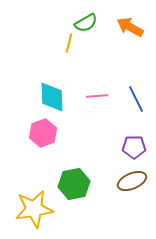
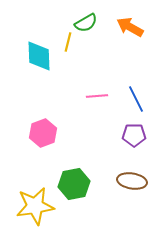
yellow line: moved 1 px left, 1 px up
cyan diamond: moved 13 px left, 41 px up
purple pentagon: moved 12 px up
brown ellipse: rotated 32 degrees clockwise
yellow star: moved 1 px right, 3 px up
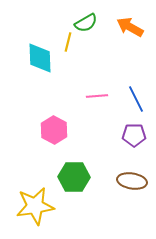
cyan diamond: moved 1 px right, 2 px down
pink hexagon: moved 11 px right, 3 px up; rotated 12 degrees counterclockwise
green hexagon: moved 7 px up; rotated 12 degrees clockwise
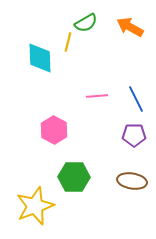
yellow star: rotated 12 degrees counterclockwise
